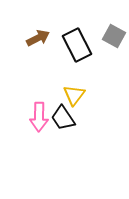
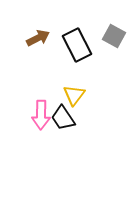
pink arrow: moved 2 px right, 2 px up
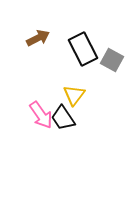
gray square: moved 2 px left, 24 px down
black rectangle: moved 6 px right, 4 px down
pink arrow: rotated 36 degrees counterclockwise
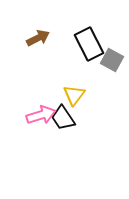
black rectangle: moved 6 px right, 5 px up
pink arrow: rotated 72 degrees counterclockwise
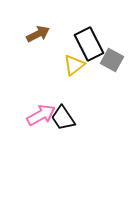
brown arrow: moved 4 px up
yellow triangle: moved 30 px up; rotated 15 degrees clockwise
pink arrow: rotated 12 degrees counterclockwise
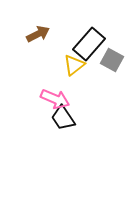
black rectangle: rotated 68 degrees clockwise
pink arrow: moved 14 px right, 16 px up; rotated 52 degrees clockwise
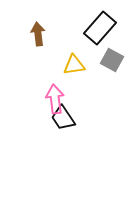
brown arrow: rotated 70 degrees counterclockwise
black rectangle: moved 11 px right, 16 px up
yellow triangle: rotated 30 degrees clockwise
pink arrow: rotated 120 degrees counterclockwise
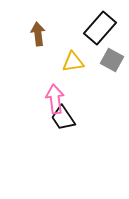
yellow triangle: moved 1 px left, 3 px up
